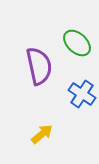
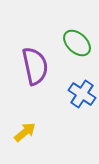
purple semicircle: moved 4 px left
yellow arrow: moved 17 px left, 2 px up
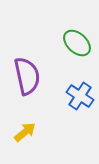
purple semicircle: moved 8 px left, 10 px down
blue cross: moved 2 px left, 2 px down
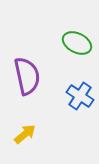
green ellipse: rotated 16 degrees counterclockwise
yellow arrow: moved 2 px down
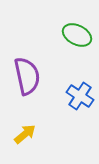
green ellipse: moved 8 px up
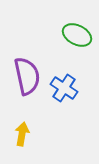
blue cross: moved 16 px left, 8 px up
yellow arrow: moved 3 px left; rotated 40 degrees counterclockwise
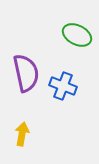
purple semicircle: moved 1 px left, 3 px up
blue cross: moved 1 px left, 2 px up; rotated 12 degrees counterclockwise
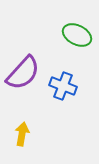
purple semicircle: moved 3 px left; rotated 54 degrees clockwise
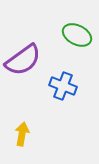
purple semicircle: moved 13 px up; rotated 12 degrees clockwise
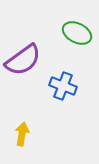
green ellipse: moved 2 px up
